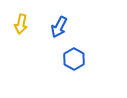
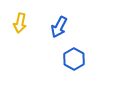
yellow arrow: moved 1 px left, 1 px up
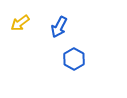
yellow arrow: rotated 42 degrees clockwise
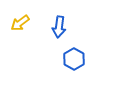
blue arrow: rotated 20 degrees counterclockwise
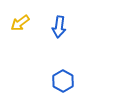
blue hexagon: moved 11 px left, 22 px down
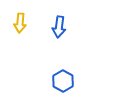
yellow arrow: rotated 48 degrees counterclockwise
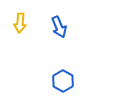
blue arrow: rotated 30 degrees counterclockwise
